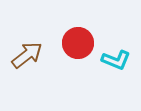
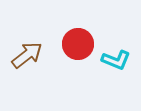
red circle: moved 1 px down
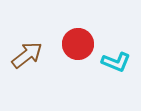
cyan L-shape: moved 2 px down
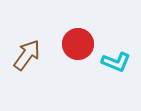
brown arrow: rotated 16 degrees counterclockwise
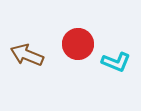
brown arrow: rotated 104 degrees counterclockwise
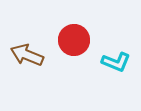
red circle: moved 4 px left, 4 px up
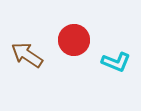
brown arrow: rotated 12 degrees clockwise
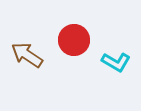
cyan L-shape: rotated 8 degrees clockwise
